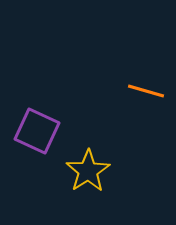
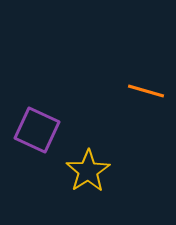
purple square: moved 1 px up
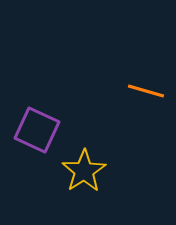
yellow star: moved 4 px left
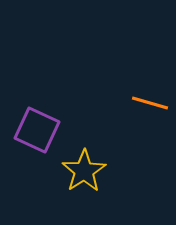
orange line: moved 4 px right, 12 px down
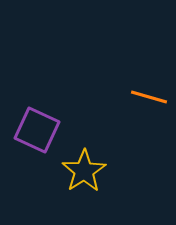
orange line: moved 1 px left, 6 px up
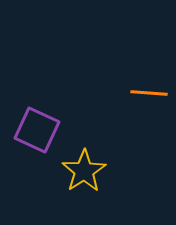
orange line: moved 4 px up; rotated 12 degrees counterclockwise
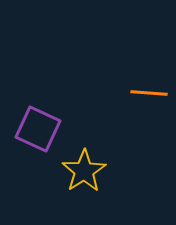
purple square: moved 1 px right, 1 px up
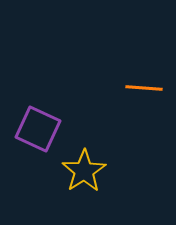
orange line: moved 5 px left, 5 px up
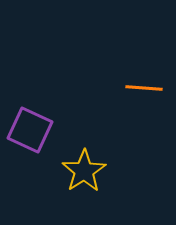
purple square: moved 8 px left, 1 px down
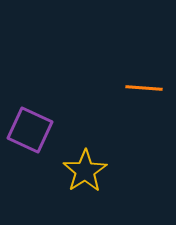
yellow star: moved 1 px right
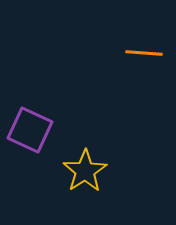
orange line: moved 35 px up
